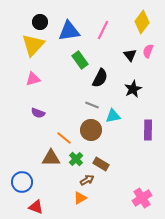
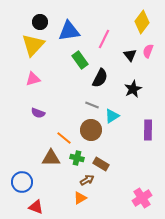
pink line: moved 1 px right, 9 px down
cyan triangle: moved 1 px left; rotated 21 degrees counterclockwise
green cross: moved 1 px right, 1 px up; rotated 32 degrees counterclockwise
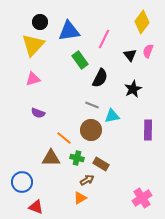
cyan triangle: rotated 21 degrees clockwise
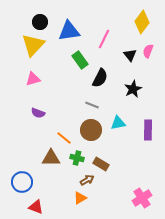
cyan triangle: moved 6 px right, 7 px down
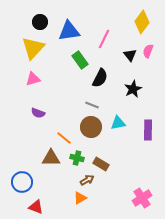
yellow triangle: moved 3 px down
brown circle: moved 3 px up
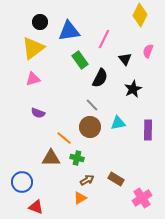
yellow diamond: moved 2 px left, 7 px up; rotated 10 degrees counterclockwise
yellow triangle: rotated 10 degrees clockwise
black triangle: moved 5 px left, 4 px down
gray line: rotated 24 degrees clockwise
brown circle: moved 1 px left
brown rectangle: moved 15 px right, 15 px down
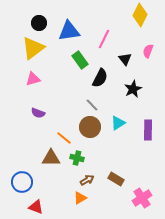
black circle: moved 1 px left, 1 px down
cyan triangle: rotated 21 degrees counterclockwise
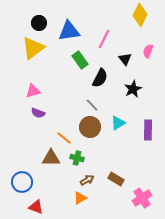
pink triangle: moved 12 px down
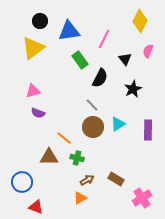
yellow diamond: moved 6 px down
black circle: moved 1 px right, 2 px up
cyan triangle: moved 1 px down
brown circle: moved 3 px right
brown triangle: moved 2 px left, 1 px up
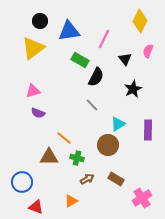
green rectangle: rotated 24 degrees counterclockwise
black semicircle: moved 4 px left, 1 px up
brown circle: moved 15 px right, 18 px down
brown arrow: moved 1 px up
orange triangle: moved 9 px left, 3 px down
